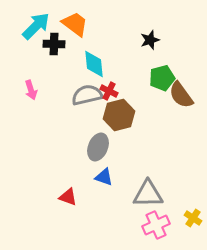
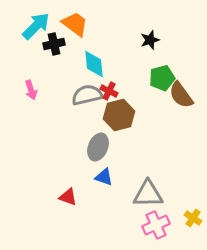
black cross: rotated 15 degrees counterclockwise
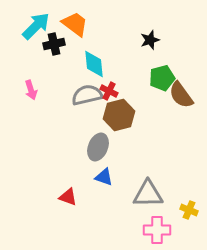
yellow cross: moved 4 px left, 8 px up; rotated 12 degrees counterclockwise
pink cross: moved 1 px right, 5 px down; rotated 24 degrees clockwise
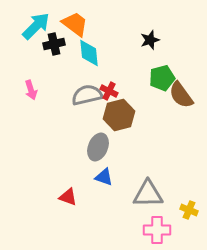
cyan diamond: moved 5 px left, 11 px up
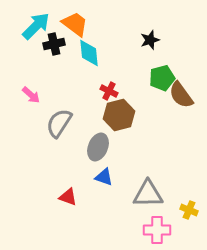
pink arrow: moved 5 px down; rotated 30 degrees counterclockwise
gray semicircle: moved 28 px left, 28 px down; rotated 44 degrees counterclockwise
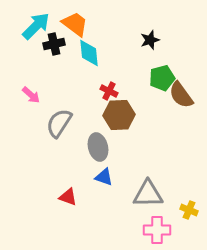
brown hexagon: rotated 12 degrees clockwise
gray ellipse: rotated 36 degrees counterclockwise
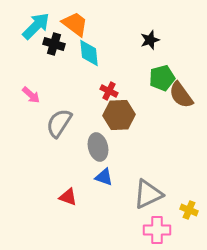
black cross: rotated 30 degrees clockwise
gray triangle: rotated 24 degrees counterclockwise
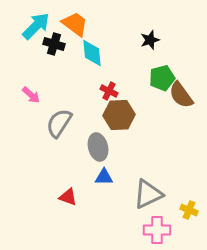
cyan diamond: moved 3 px right
blue triangle: rotated 18 degrees counterclockwise
